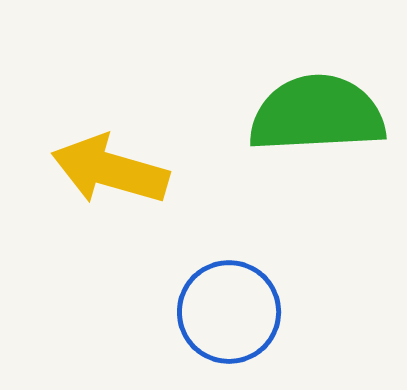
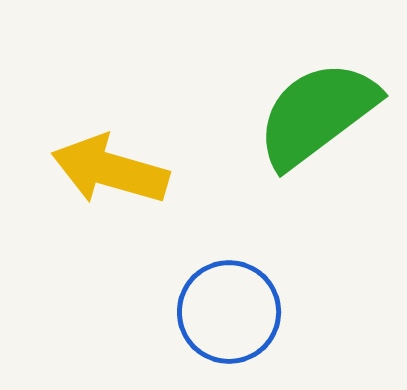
green semicircle: rotated 34 degrees counterclockwise
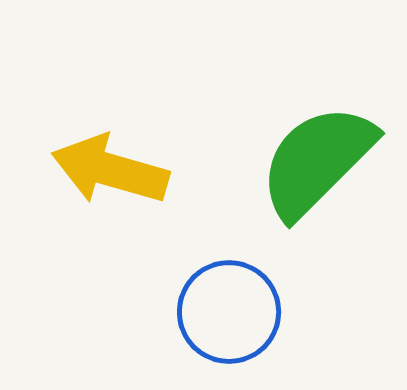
green semicircle: moved 47 px down; rotated 8 degrees counterclockwise
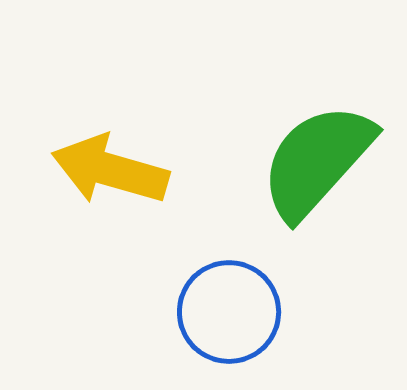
green semicircle: rotated 3 degrees counterclockwise
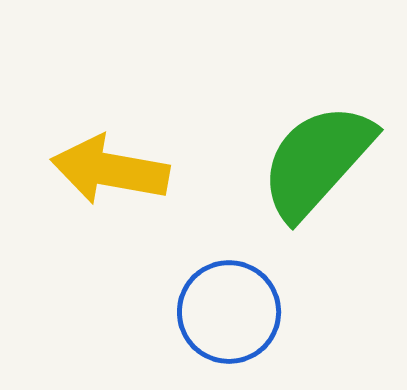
yellow arrow: rotated 6 degrees counterclockwise
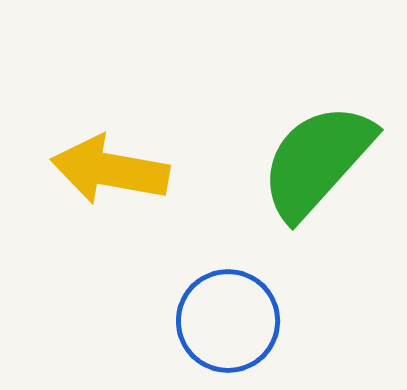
blue circle: moved 1 px left, 9 px down
